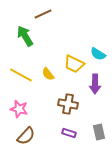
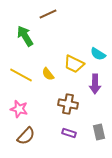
brown line: moved 5 px right
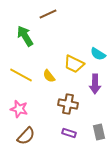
yellow semicircle: moved 1 px right, 2 px down
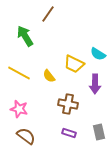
brown line: rotated 30 degrees counterclockwise
yellow line: moved 2 px left, 2 px up
brown semicircle: rotated 96 degrees counterclockwise
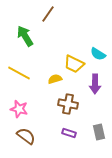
yellow semicircle: moved 6 px right, 3 px down; rotated 112 degrees clockwise
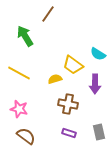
yellow trapezoid: moved 1 px left, 1 px down; rotated 10 degrees clockwise
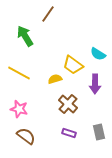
brown cross: rotated 30 degrees clockwise
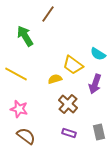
yellow line: moved 3 px left, 1 px down
purple arrow: rotated 18 degrees clockwise
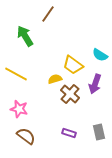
cyan semicircle: moved 2 px right, 1 px down
brown cross: moved 2 px right, 10 px up
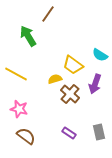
green arrow: moved 3 px right
purple rectangle: rotated 16 degrees clockwise
